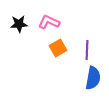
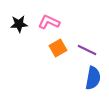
purple line: rotated 66 degrees counterclockwise
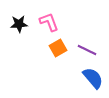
pink L-shape: rotated 45 degrees clockwise
blue semicircle: rotated 50 degrees counterclockwise
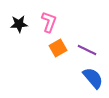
pink L-shape: rotated 40 degrees clockwise
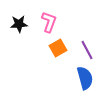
purple line: rotated 36 degrees clockwise
blue semicircle: moved 8 px left; rotated 25 degrees clockwise
